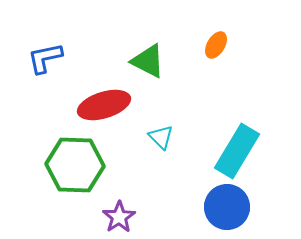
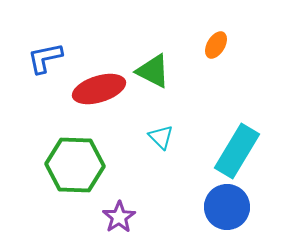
green triangle: moved 5 px right, 10 px down
red ellipse: moved 5 px left, 16 px up
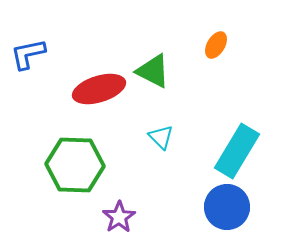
blue L-shape: moved 17 px left, 4 px up
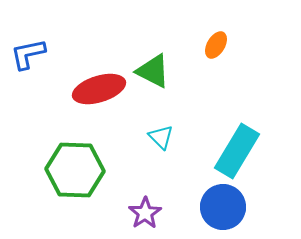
green hexagon: moved 5 px down
blue circle: moved 4 px left
purple star: moved 26 px right, 4 px up
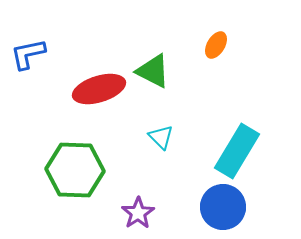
purple star: moved 7 px left
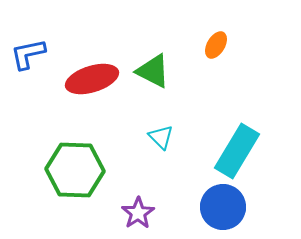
red ellipse: moved 7 px left, 10 px up
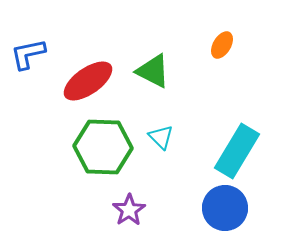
orange ellipse: moved 6 px right
red ellipse: moved 4 px left, 2 px down; rotated 18 degrees counterclockwise
green hexagon: moved 28 px right, 23 px up
blue circle: moved 2 px right, 1 px down
purple star: moved 9 px left, 3 px up
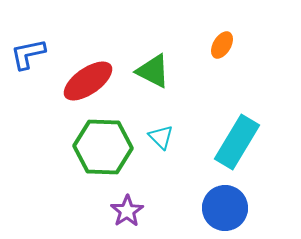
cyan rectangle: moved 9 px up
purple star: moved 2 px left, 1 px down
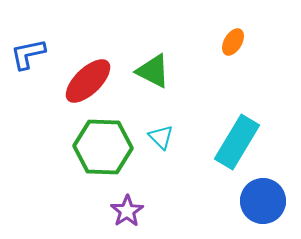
orange ellipse: moved 11 px right, 3 px up
red ellipse: rotated 9 degrees counterclockwise
blue circle: moved 38 px right, 7 px up
